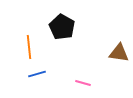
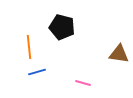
black pentagon: rotated 15 degrees counterclockwise
brown triangle: moved 1 px down
blue line: moved 2 px up
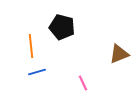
orange line: moved 2 px right, 1 px up
brown triangle: rotated 30 degrees counterclockwise
pink line: rotated 49 degrees clockwise
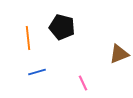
orange line: moved 3 px left, 8 px up
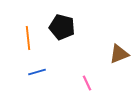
pink line: moved 4 px right
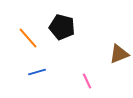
orange line: rotated 35 degrees counterclockwise
pink line: moved 2 px up
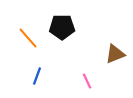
black pentagon: rotated 15 degrees counterclockwise
brown triangle: moved 4 px left
blue line: moved 4 px down; rotated 54 degrees counterclockwise
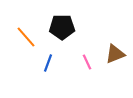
orange line: moved 2 px left, 1 px up
blue line: moved 11 px right, 13 px up
pink line: moved 19 px up
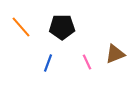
orange line: moved 5 px left, 10 px up
